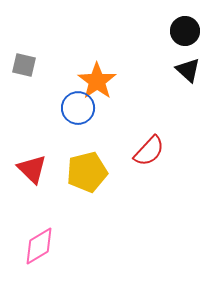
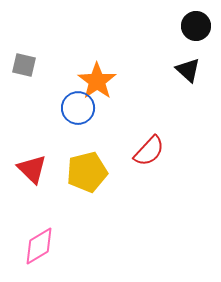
black circle: moved 11 px right, 5 px up
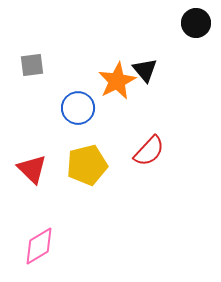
black circle: moved 3 px up
gray square: moved 8 px right; rotated 20 degrees counterclockwise
black triangle: moved 43 px left; rotated 8 degrees clockwise
orange star: moved 20 px right; rotated 9 degrees clockwise
yellow pentagon: moved 7 px up
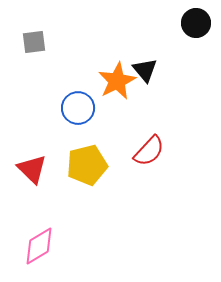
gray square: moved 2 px right, 23 px up
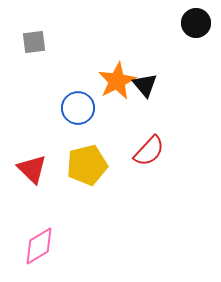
black triangle: moved 15 px down
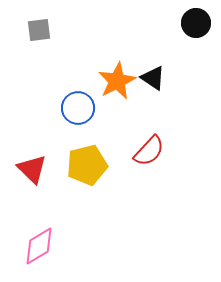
gray square: moved 5 px right, 12 px up
black triangle: moved 8 px right, 7 px up; rotated 16 degrees counterclockwise
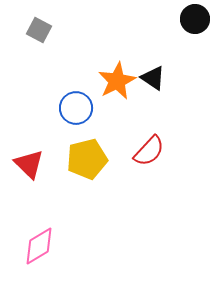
black circle: moved 1 px left, 4 px up
gray square: rotated 35 degrees clockwise
blue circle: moved 2 px left
yellow pentagon: moved 6 px up
red triangle: moved 3 px left, 5 px up
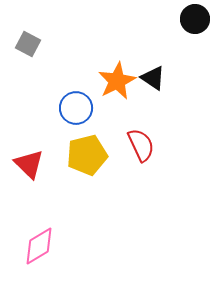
gray square: moved 11 px left, 14 px down
red semicircle: moved 8 px left, 6 px up; rotated 68 degrees counterclockwise
yellow pentagon: moved 4 px up
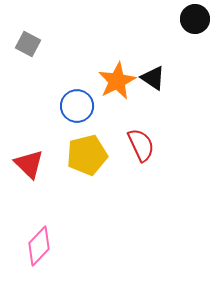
blue circle: moved 1 px right, 2 px up
pink diamond: rotated 15 degrees counterclockwise
